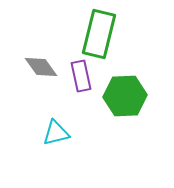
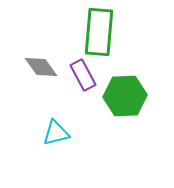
green rectangle: moved 2 px up; rotated 9 degrees counterclockwise
purple rectangle: moved 2 px right, 1 px up; rotated 16 degrees counterclockwise
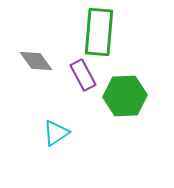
gray diamond: moved 5 px left, 6 px up
cyan triangle: rotated 20 degrees counterclockwise
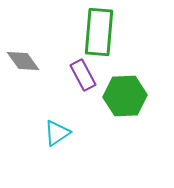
gray diamond: moved 13 px left
cyan triangle: moved 1 px right
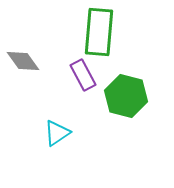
green hexagon: moved 1 px right; rotated 18 degrees clockwise
